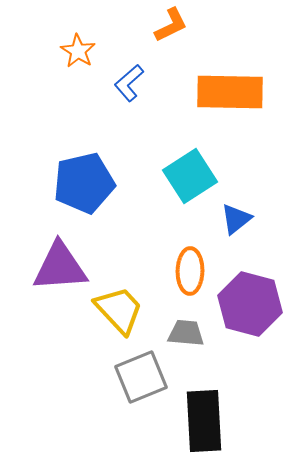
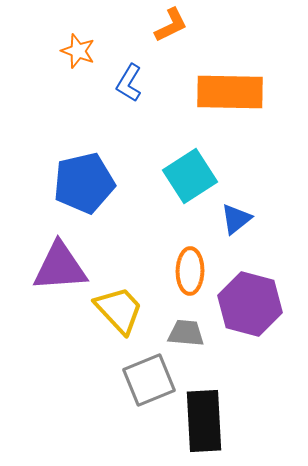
orange star: rotated 12 degrees counterclockwise
blue L-shape: rotated 18 degrees counterclockwise
gray square: moved 8 px right, 3 px down
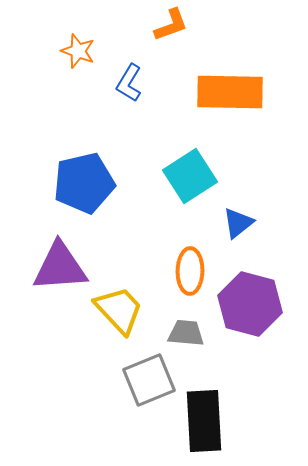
orange L-shape: rotated 6 degrees clockwise
blue triangle: moved 2 px right, 4 px down
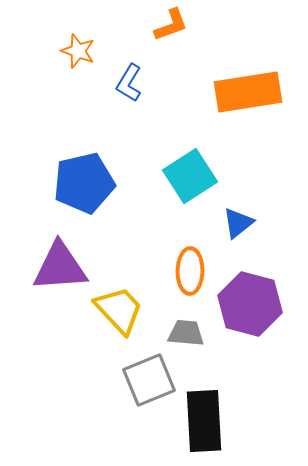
orange rectangle: moved 18 px right; rotated 10 degrees counterclockwise
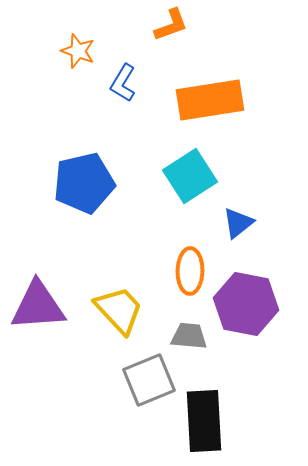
blue L-shape: moved 6 px left
orange rectangle: moved 38 px left, 8 px down
purple triangle: moved 22 px left, 39 px down
purple hexagon: moved 4 px left; rotated 4 degrees counterclockwise
gray trapezoid: moved 3 px right, 3 px down
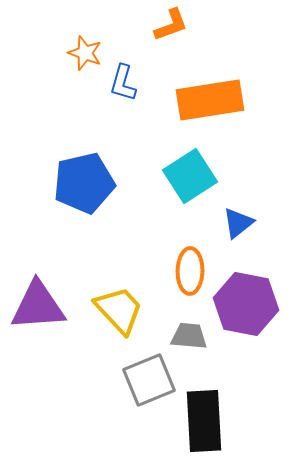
orange star: moved 7 px right, 2 px down
blue L-shape: rotated 15 degrees counterclockwise
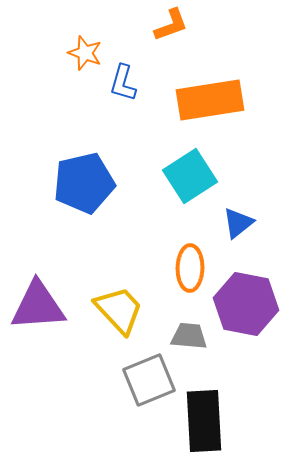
orange ellipse: moved 3 px up
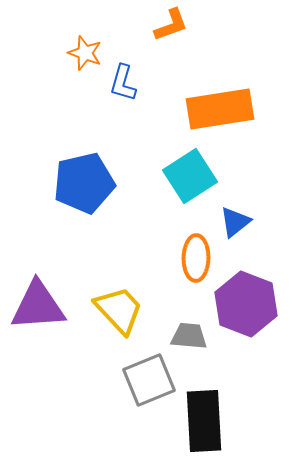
orange rectangle: moved 10 px right, 9 px down
blue triangle: moved 3 px left, 1 px up
orange ellipse: moved 6 px right, 10 px up
purple hexagon: rotated 10 degrees clockwise
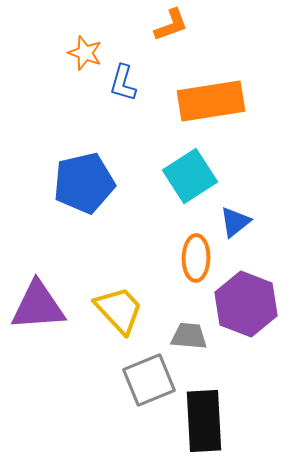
orange rectangle: moved 9 px left, 8 px up
